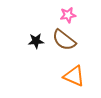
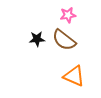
black star: moved 1 px right, 2 px up
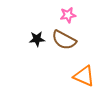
brown semicircle: rotated 10 degrees counterclockwise
orange triangle: moved 10 px right
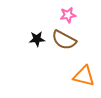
orange triangle: rotated 10 degrees counterclockwise
